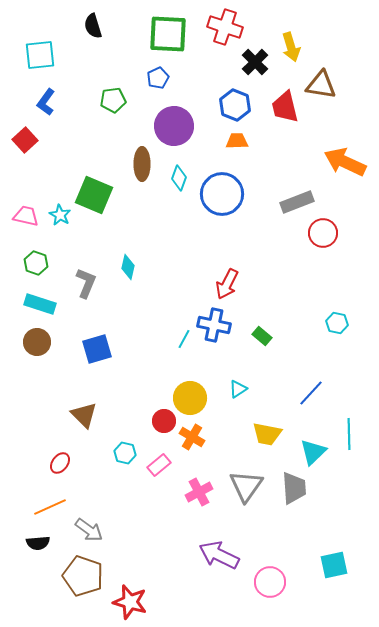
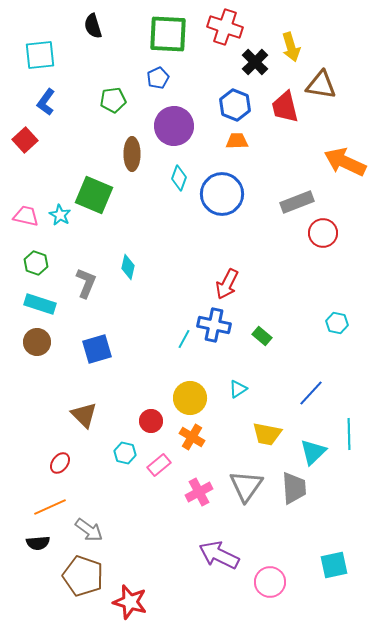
brown ellipse at (142, 164): moved 10 px left, 10 px up
red circle at (164, 421): moved 13 px left
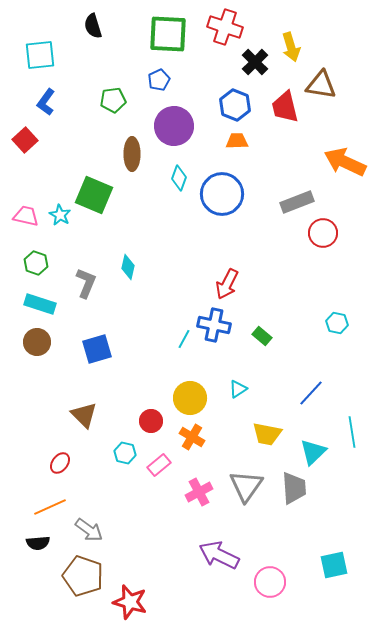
blue pentagon at (158, 78): moved 1 px right, 2 px down
cyan line at (349, 434): moved 3 px right, 2 px up; rotated 8 degrees counterclockwise
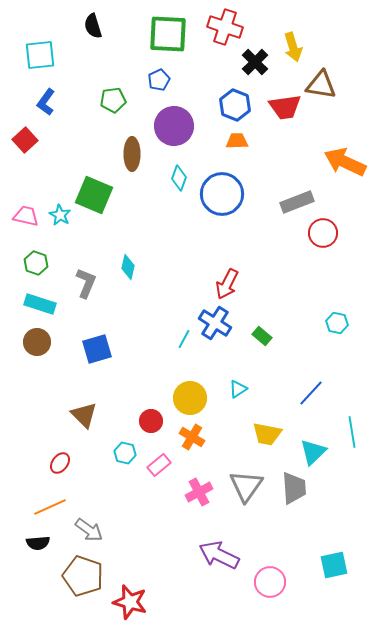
yellow arrow at (291, 47): moved 2 px right
red trapezoid at (285, 107): rotated 84 degrees counterclockwise
blue cross at (214, 325): moved 1 px right, 2 px up; rotated 20 degrees clockwise
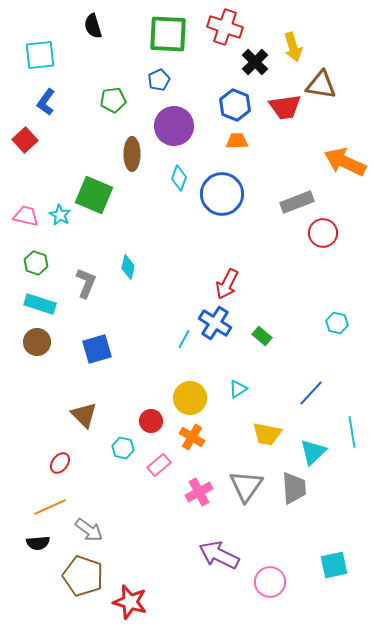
cyan hexagon at (125, 453): moved 2 px left, 5 px up
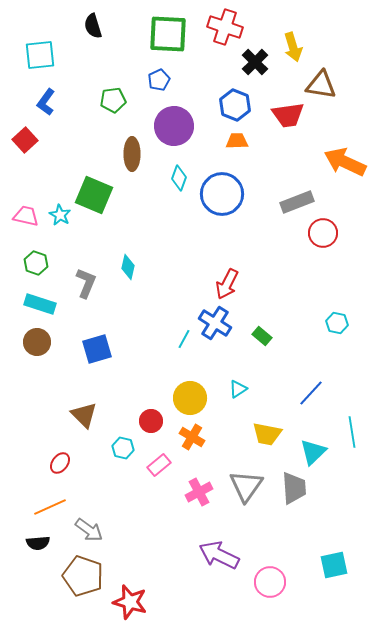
red trapezoid at (285, 107): moved 3 px right, 8 px down
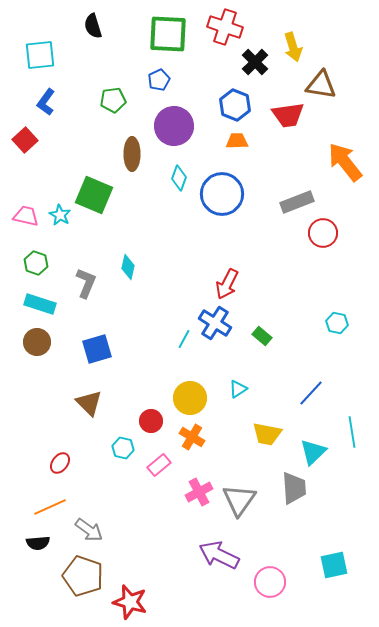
orange arrow at (345, 162): rotated 27 degrees clockwise
brown triangle at (84, 415): moved 5 px right, 12 px up
gray triangle at (246, 486): moved 7 px left, 14 px down
